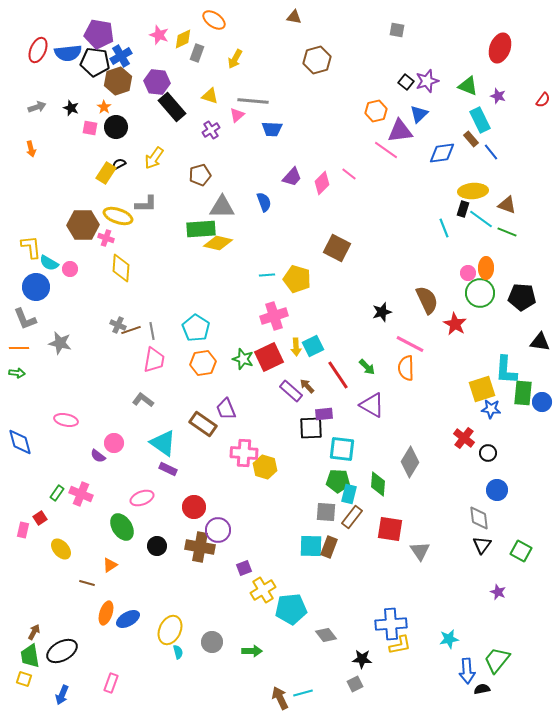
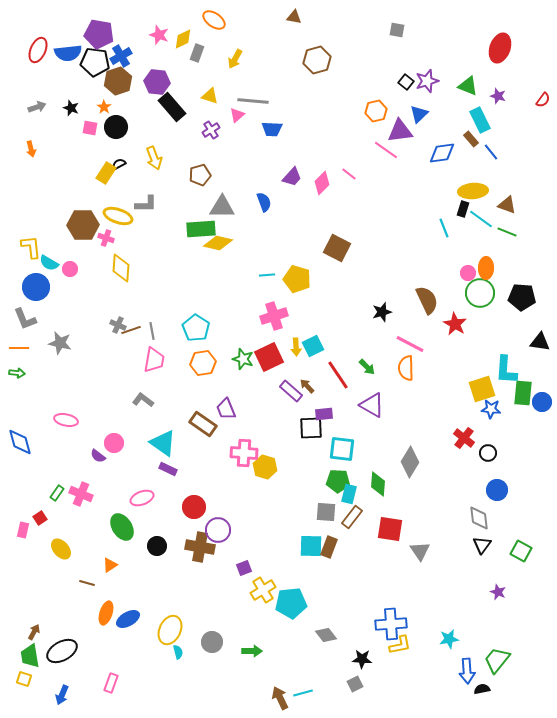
yellow arrow at (154, 158): rotated 55 degrees counterclockwise
cyan pentagon at (291, 609): moved 6 px up
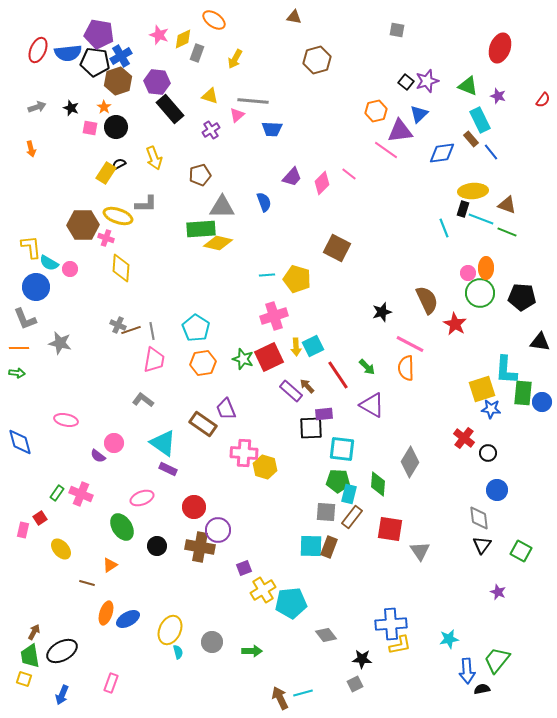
black rectangle at (172, 107): moved 2 px left, 2 px down
cyan line at (481, 219): rotated 15 degrees counterclockwise
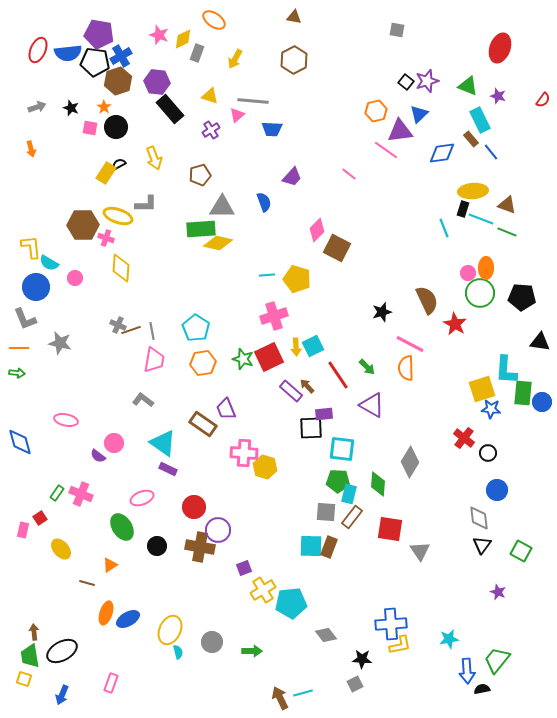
brown hexagon at (317, 60): moved 23 px left; rotated 12 degrees counterclockwise
pink diamond at (322, 183): moved 5 px left, 47 px down
pink circle at (70, 269): moved 5 px right, 9 px down
brown arrow at (34, 632): rotated 35 degrees counterclockwise
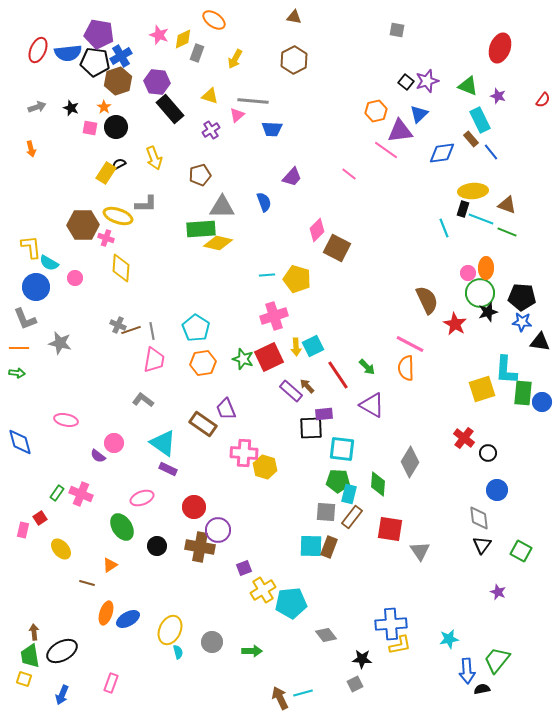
black star at (382, 312): moved 106 px right
blue star at (491, 409): moved 31 px right, 87 px up
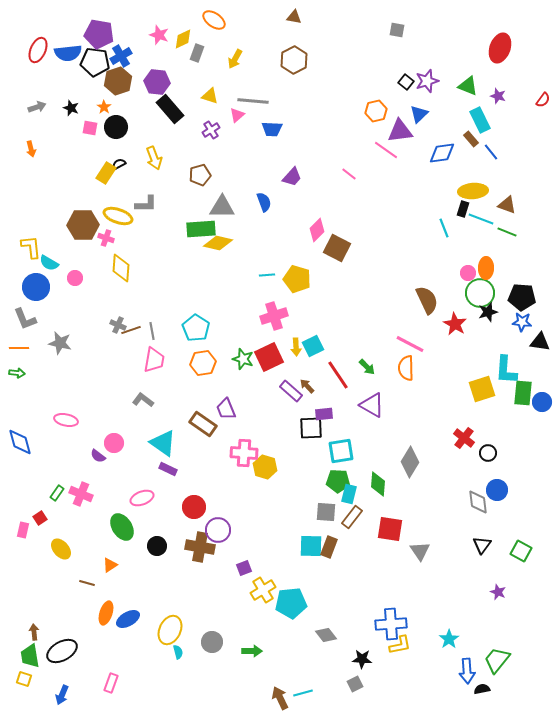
cyan square at (342, 449): moved 1 px left, 2 px down; rotated 16 degrees counterclockwise
gray diamond at (479, 518): moved 1 px left, 16 px up
cyan star at (449, 639): rotated 24 degrees counterclockwise
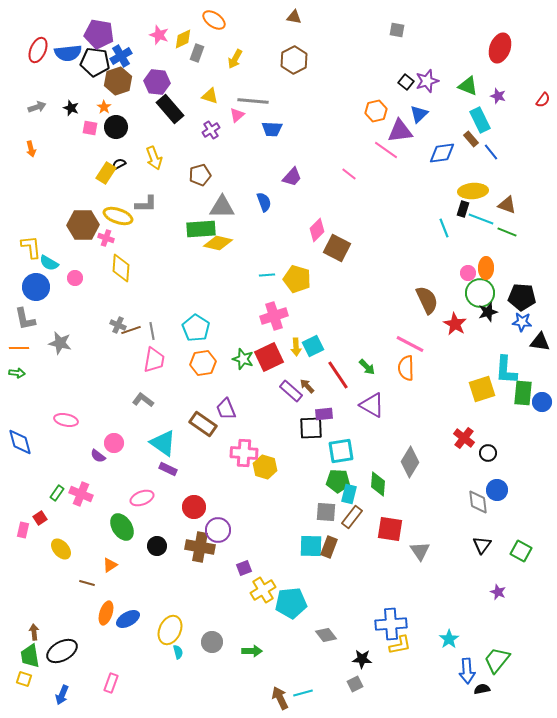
gray L-shape at (25, 319): rotated 10 degrees clockwise
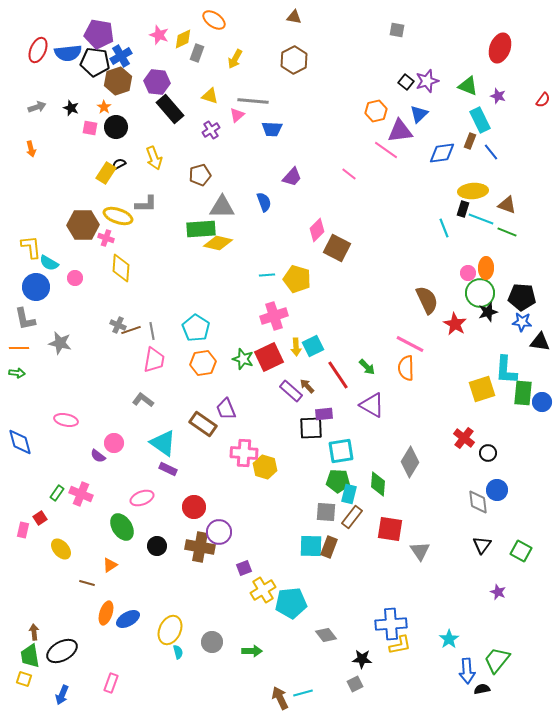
brown rectangle at (471, 139): moved 1 px left, 2 px down; rotated 63 degrees clockwise
purple circle at (218, 530): moved 1 px right, 2 px down
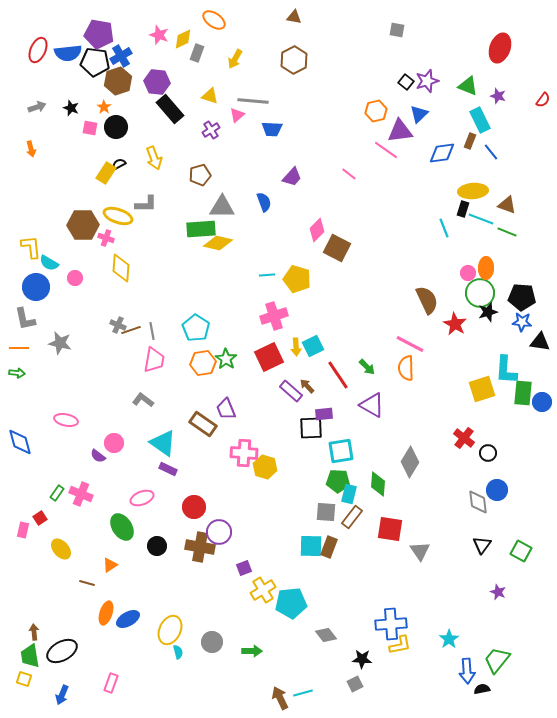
green star at (243, 359): moved 17 px left; rotated 15 degrees clockwise
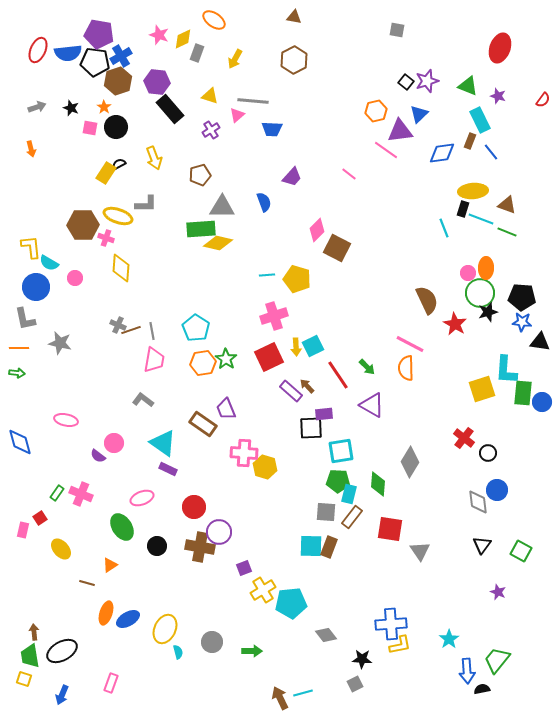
yellow ellipse at (170, 630): moved 5 px left, 1 px up
